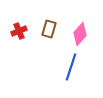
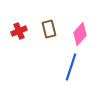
brown rectangle: rotated 30 degrees counterclockwise
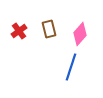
red cross: rotated 14 degrees counterclockwise
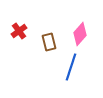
brown rectangle: moved 13 px down
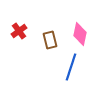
pink diamond: rotated 30 degrees counterclockwise
brown rectangle: moved 1 px right, 2 px up
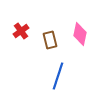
red cross: moved 2 px right
blue line: moved 13 px left, 9 px down
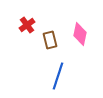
red cross: moved 6 px right, 6 px up
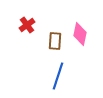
brown rectangle: moved 5 px right, 1 px down; rotated 18 degrees clockwise
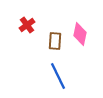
blue line: rotated 44 degrees counterclockwise
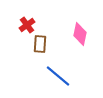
brown rectangle: moved 15 px left, 3 px down
blue line: rotated 24 degrees counterclockwise
